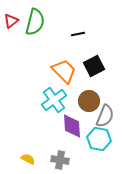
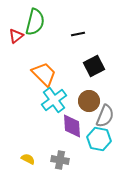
red triangle: moved 5 px right, 15 px down
orange trapezoid: moved 20 px left, 3 px down
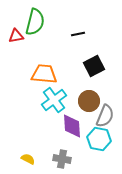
red triangle: rotated 28 degrees clockwise
orange trapezoid: rotated 40 degrees counterclockwise
gray cross: moved 2 px right, 1 px up
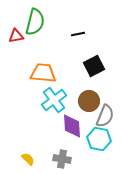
orange trapezoid: moved 1 px left, 1 px up
yellow semicircle: rotated 16 degrees clockwise
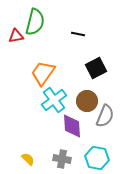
black line: rotated 24 degrees clockwise
black square: moved 2 px right, 2 px down
orange trapezoid: rotated 60 degrees counterclockwise
brown circle: moved 2 px left
cyan hexagon: moved 2 px left, 19 px down
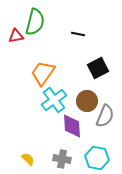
black square: moved 2 px right
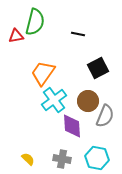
brown circle: moved 1 px right
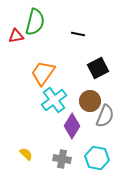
brown circle: moved 2 px right
purple diamond: rotated 35 degrees clockwise
yellow semicircle: moved 2 px left, 5 px up
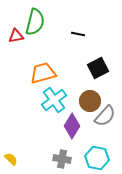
orange trapezoid: rotated 40 degrees clockwise
gray semicircle: rotated 20 degrees clockwise
yellow semicircle: moved 15 px left, 5 px down
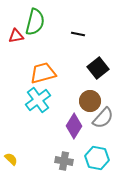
black square: rotated 10 degrees counterclockwise
cyan cross: moved 16 px left
gray semicircle: moved 2 px left, 2 px down
purple diamond: moved 2 px right
gray cross: moved 2 px right, 2 px down
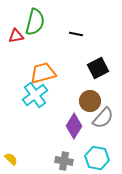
black line: moved 2 px left
black square: rotated 10 degrees clockwise
cyan cross: moved 3 px left, 5 px up
